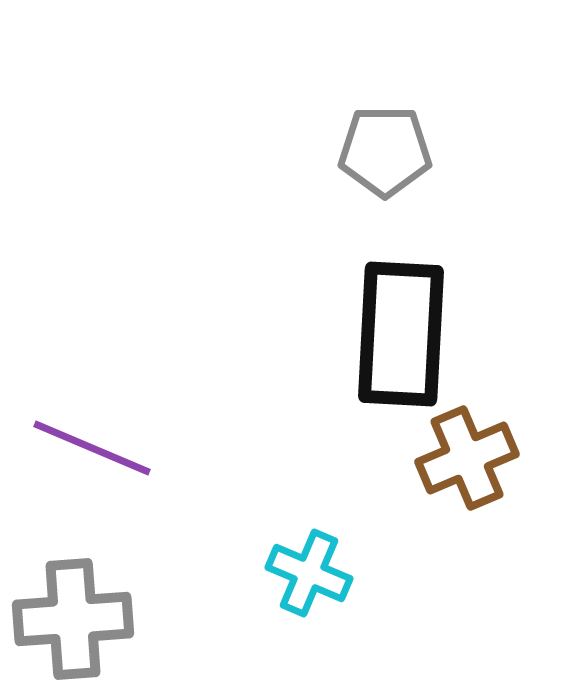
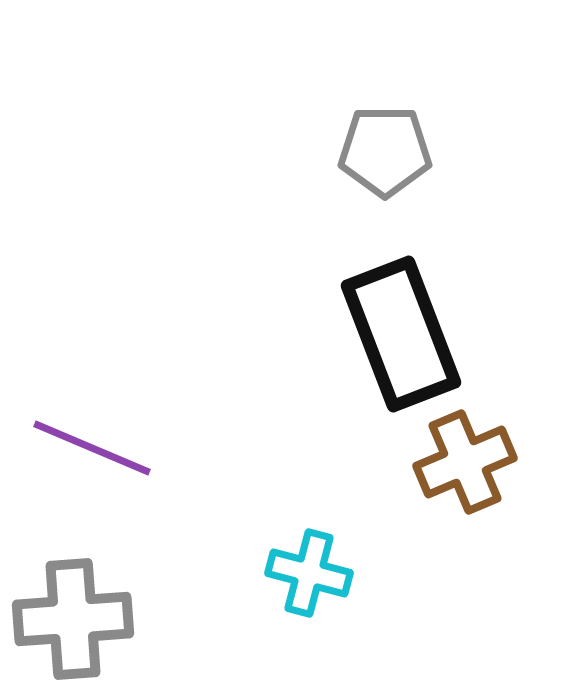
black rectangle: rotated 24 degrees counterclockwise
brown cross: moved 2 px left, 4 px down
cyan cross: rotated 8 degrees counterclockwise
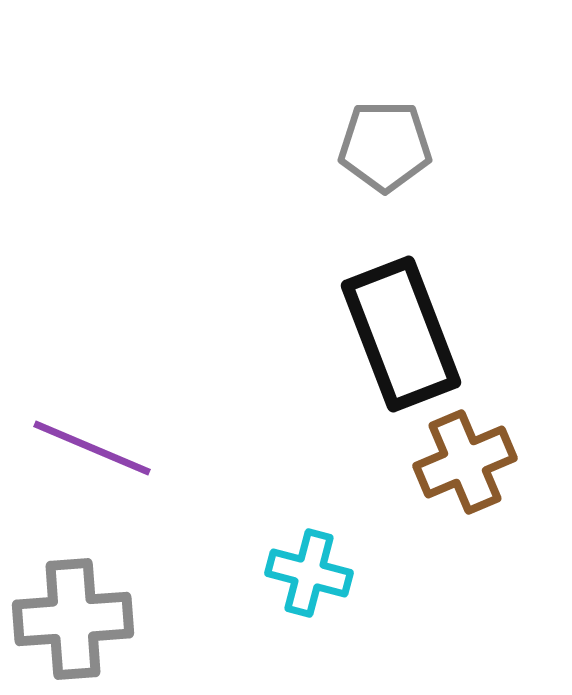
gray pentagon: moved 5 px up
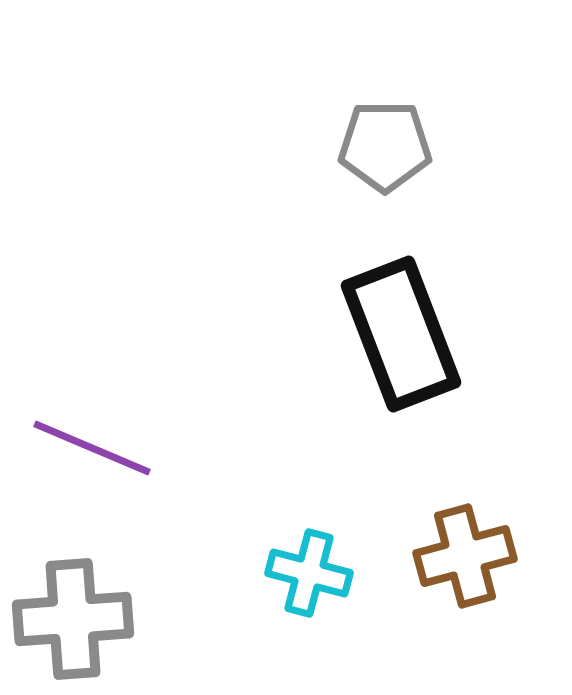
brown cross: moved 94 px down; rotated 8 degrees clockwise
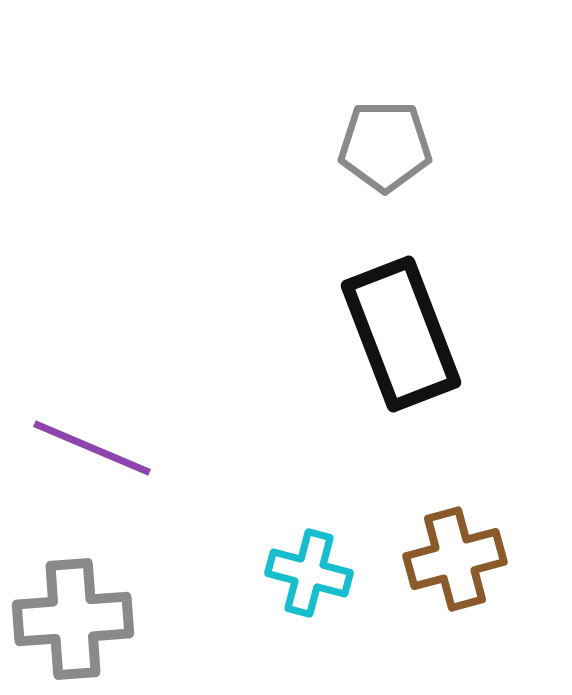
brown cross: moved 10 px left, 3 px down
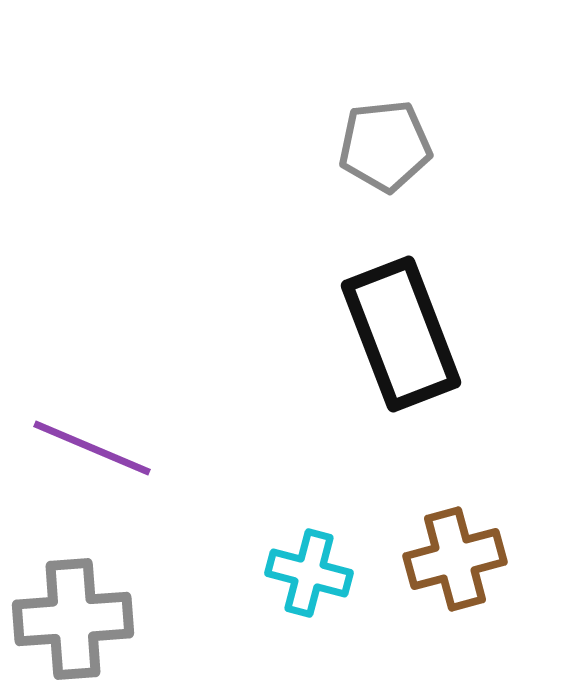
gray pentagon: rotated 6 degrees counterclockwise
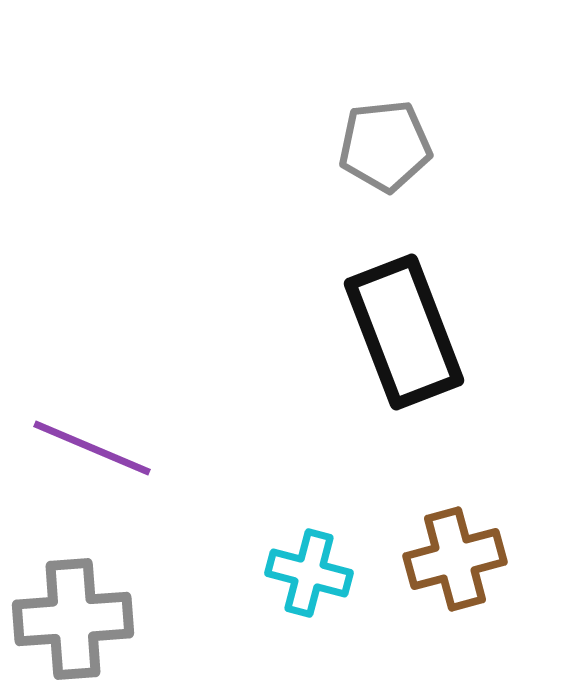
black rectangle: moved 3 px right, 2 px up
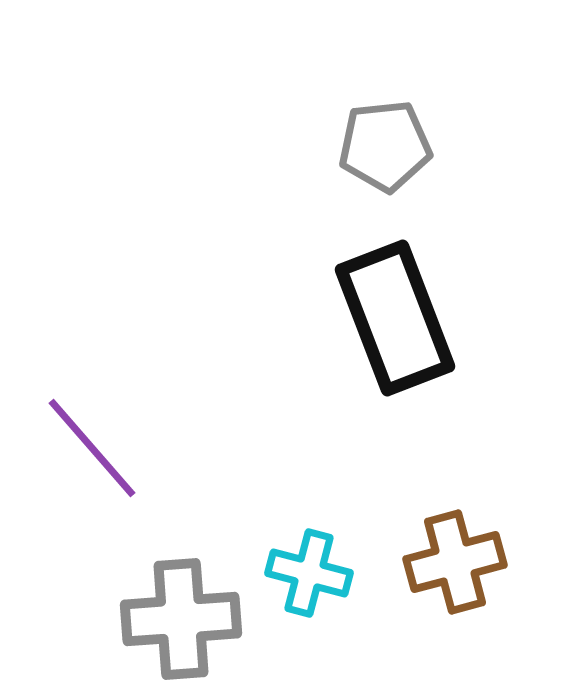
black rectangle: moved 9 px left, 14 px up
purple line: rotated 26 degrees clockwise
brown cross: moved 3 px down
gray cross: moved 108 px right
